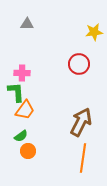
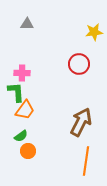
orange line: moved 3 px right, 3 px down
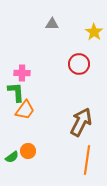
gray triangle: moved 25 px right
yellow star: rotated 30 degrees counterclockwise
green semicircle: moved 9 px left, 21 px down
orange line: moved 1 px right, 1 px up
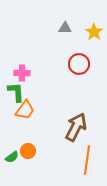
gray triangle: moved 13 px right, 4 px down
brown arrow: moved 5 px left, 5 px down
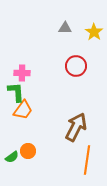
red circle: moved 3 px left, 2 px down
orange trapezoid: moved 2 px left
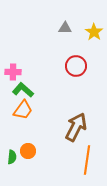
pink cross: moved 9 px left, 1 px up
green L-shape: moved 7 px right, 2 px up; rotated 45 degrees counterclockwise
green semicircle: rotated 48 degrees counterclockwise
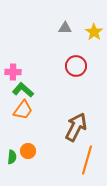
orange line: rotated 8 degrees clockwise
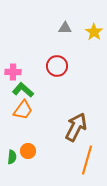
red circle: moved 19 px left
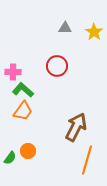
orange trapezoid: moved 1 px down
green semicircle: moved 2 px left, 1 px down; rotated 32 degrees clockwise
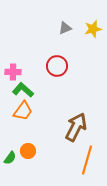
gray triangle: rotated 24 degrees counterclockwise
yellow star: moved 1 px left, 3 px up; rotated 24 degrees clockwise
